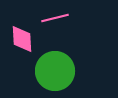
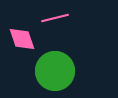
pink diamond: rotated 16 degrees counterclockwise
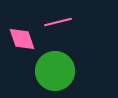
pink line: moved 3 px right, 4 px down
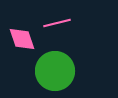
pink line: moved 1 px left, 1 px down
